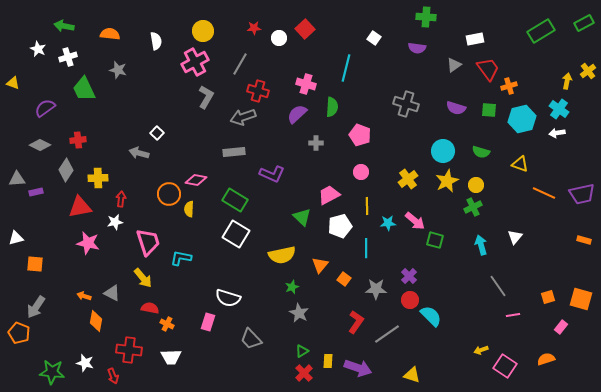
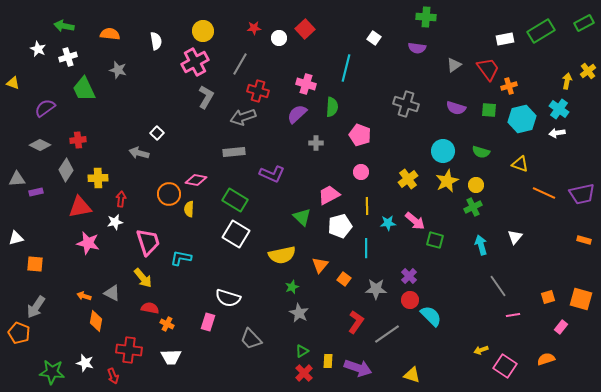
white rectangle at (475, 39): moved 30 px right
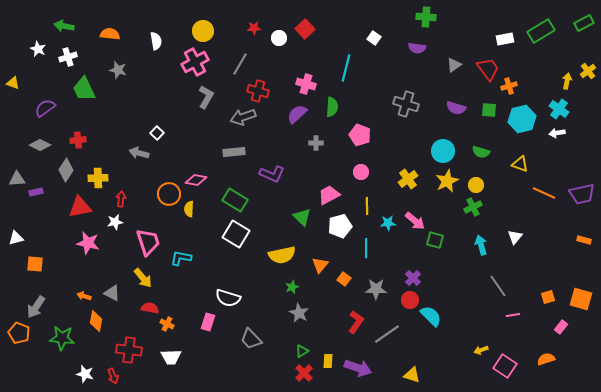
purple cross at (409, 276): moved 4 px right, 2 px down
white star at (85, 363): moved 11 px down
green star at (52, 372): moved 10 px right, 34 px up
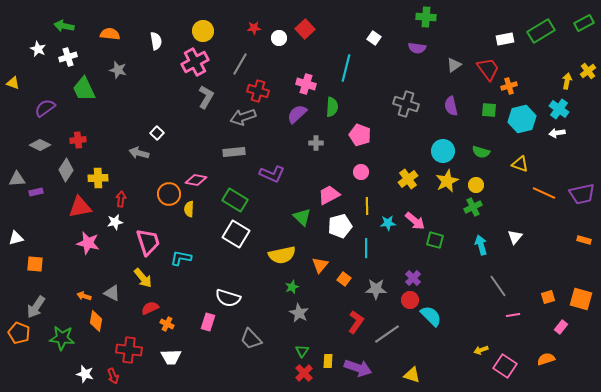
purple semicircle at (456, 108): moved 5 px left, 2 px up; rotated 60 degrees clockwise
red semicircle at (150, 308): rotated 36 degrees counterclockwise
green triangle at (302, 351): rotated 24 degrees counterclockwise
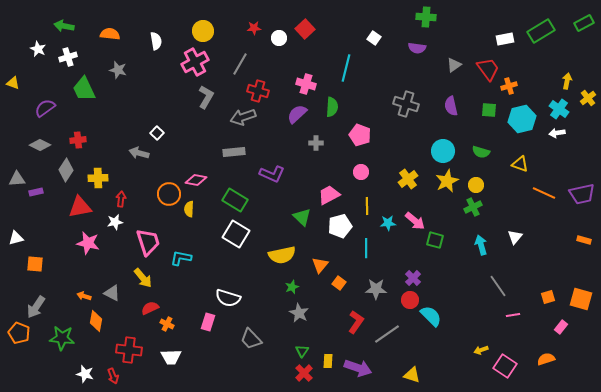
yellow cross at (588, 71): moved 27 px down
orange square at (344, 279): moved 5 px left, 4 px down
